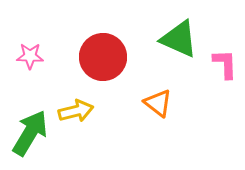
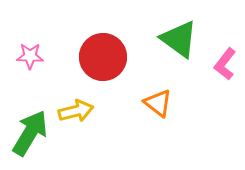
green triangle: rotated 12 degrees clockwise
pink L-shape: rotated 140 degrees counterclockwise
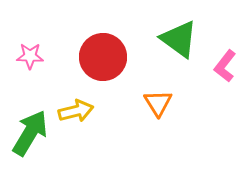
pink L-shape: moved 2 px down
orange triangle: rotated 20 degrees clockwise
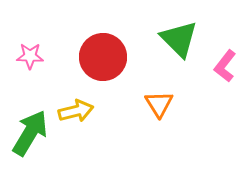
green triangle: rotated 9 degrees clockwise
orange triangle: moved 1 px right, 1 px down
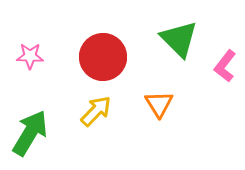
yellow arrow: moved 20 px right; rotated 32 degrees counterclockwise
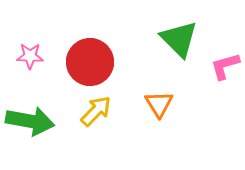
red circle: moved 13 px left, 5 px down
pink L-shape: rotated 36 degrees clockwise
green arrow: moved 12 px up; rotated 69 degrees clockwise
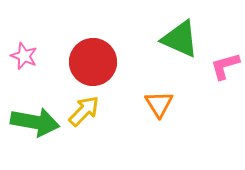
green triangle: moved 1 px right; rotated 21 degrees counterclockwise
pink star: moved 6 px left; rotated 20 degrees clockwise
red circle: moved 3 px right
yellow arrow: moved 12 px left
green arrow: moved 5 px right, 1 px down
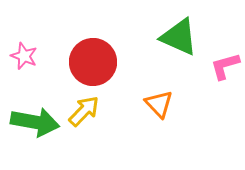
green triangle: moved 1 px left, 2 px up
orange triangle: rotated 12 degrees counterclockwise
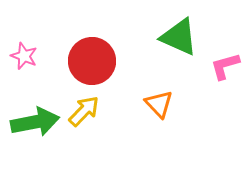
red circle: moved 1 px left, 1 px up
green arrow: rotated 21 degrees counterclockwise
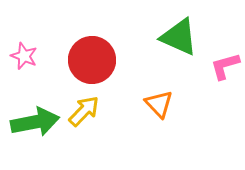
red circle: moved 1 px up
